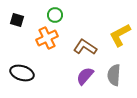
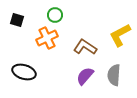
black ellipse: moved 2 px right, 1 px up
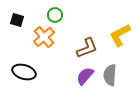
orange cross: moved 3 px left, 1 px up; rotated 15 degrees counterclockwise
brown L-shape: moved 2 px right, 1 px down; rotated 125 degrees clockwise
gray semicircle: moved 4 px left
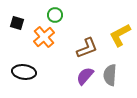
black square: moved 3 px down
black ellipse: rotated 10 degrees counterclockwise
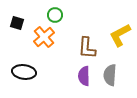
brown L-shape: rotated 115 degrees clockwise
purple semicircle: moved 1 px left; rotated 42 degrees counterclockwise
